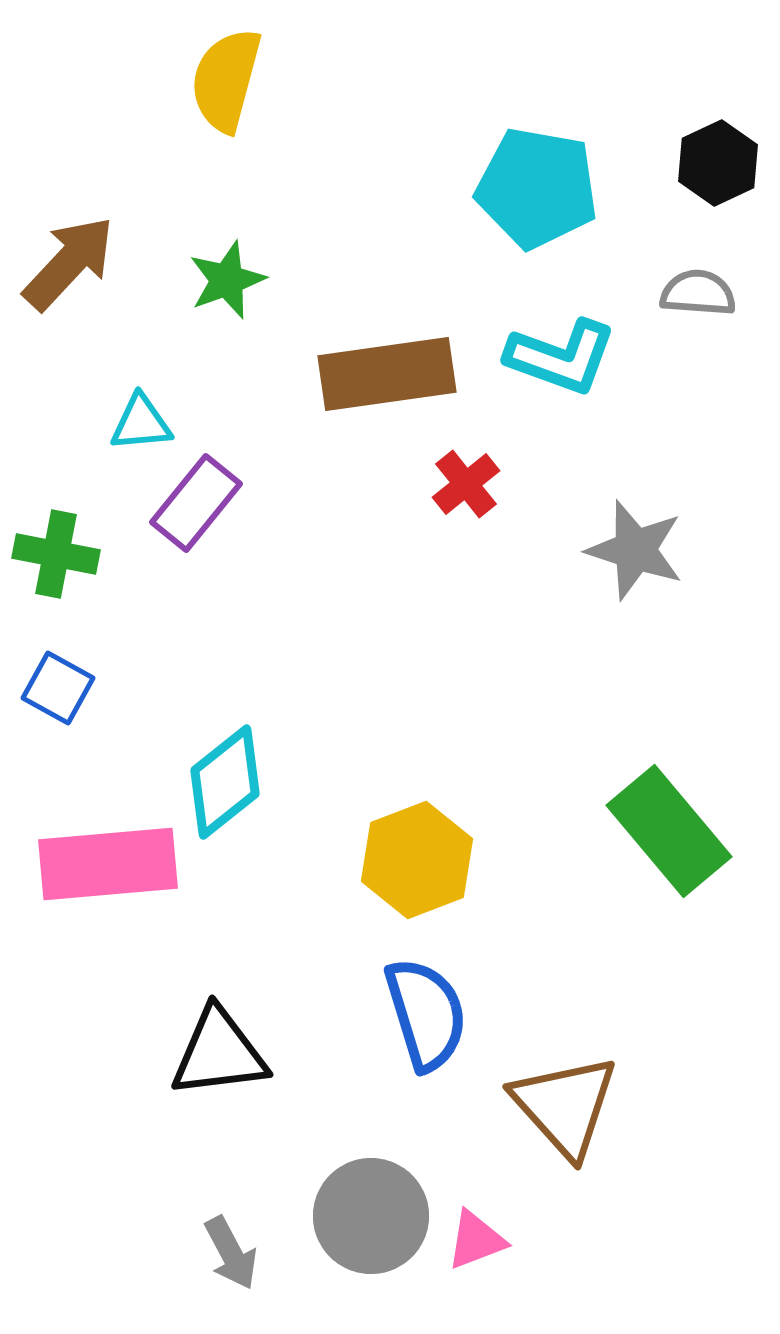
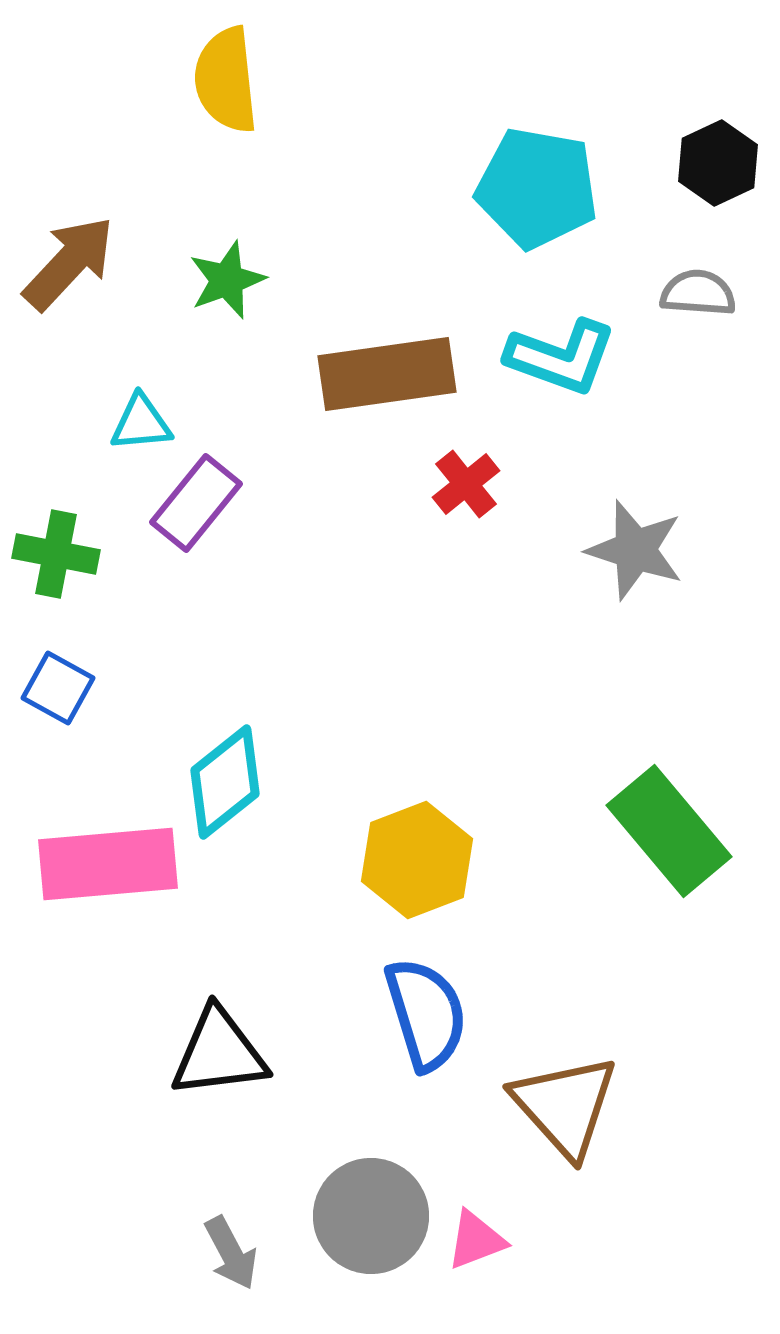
yellow semicircle: rotated 21 degrees counterclockwise
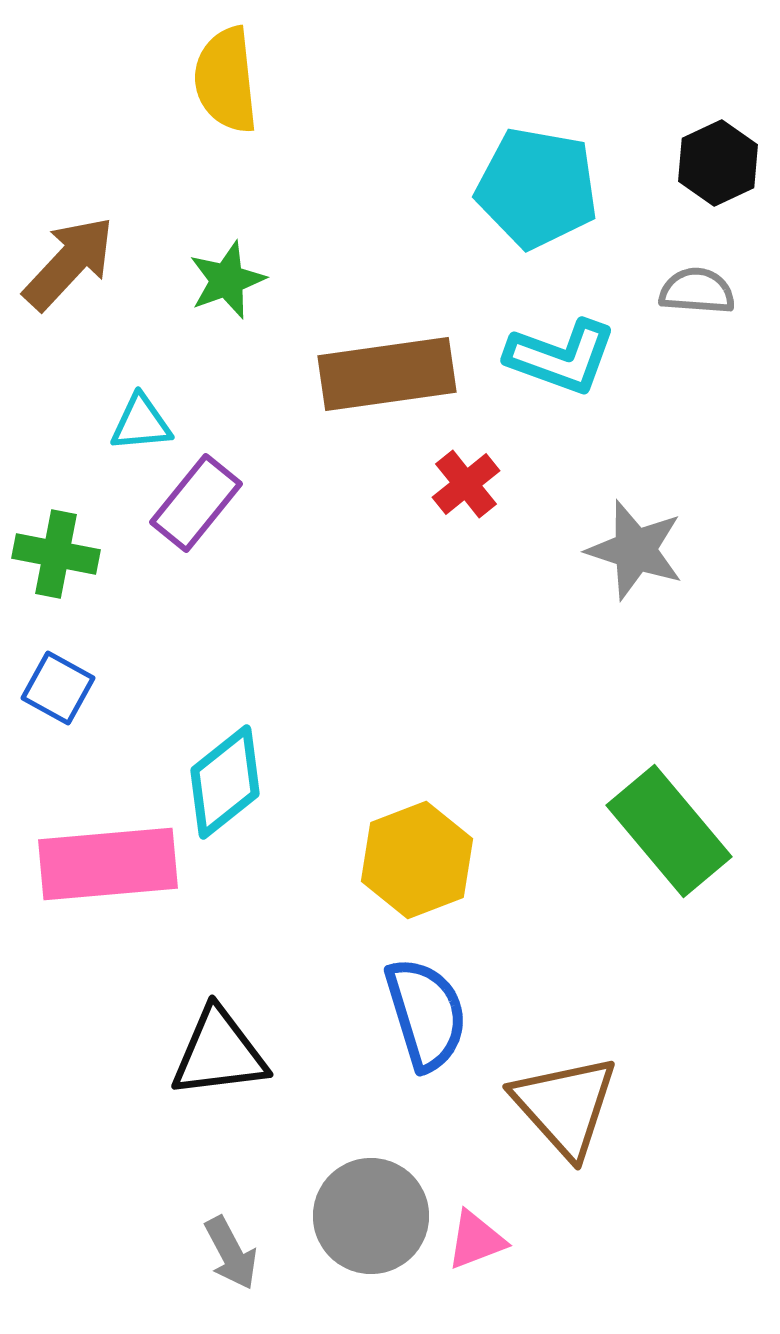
gray semicircle: moved 1 px left, 2 px up
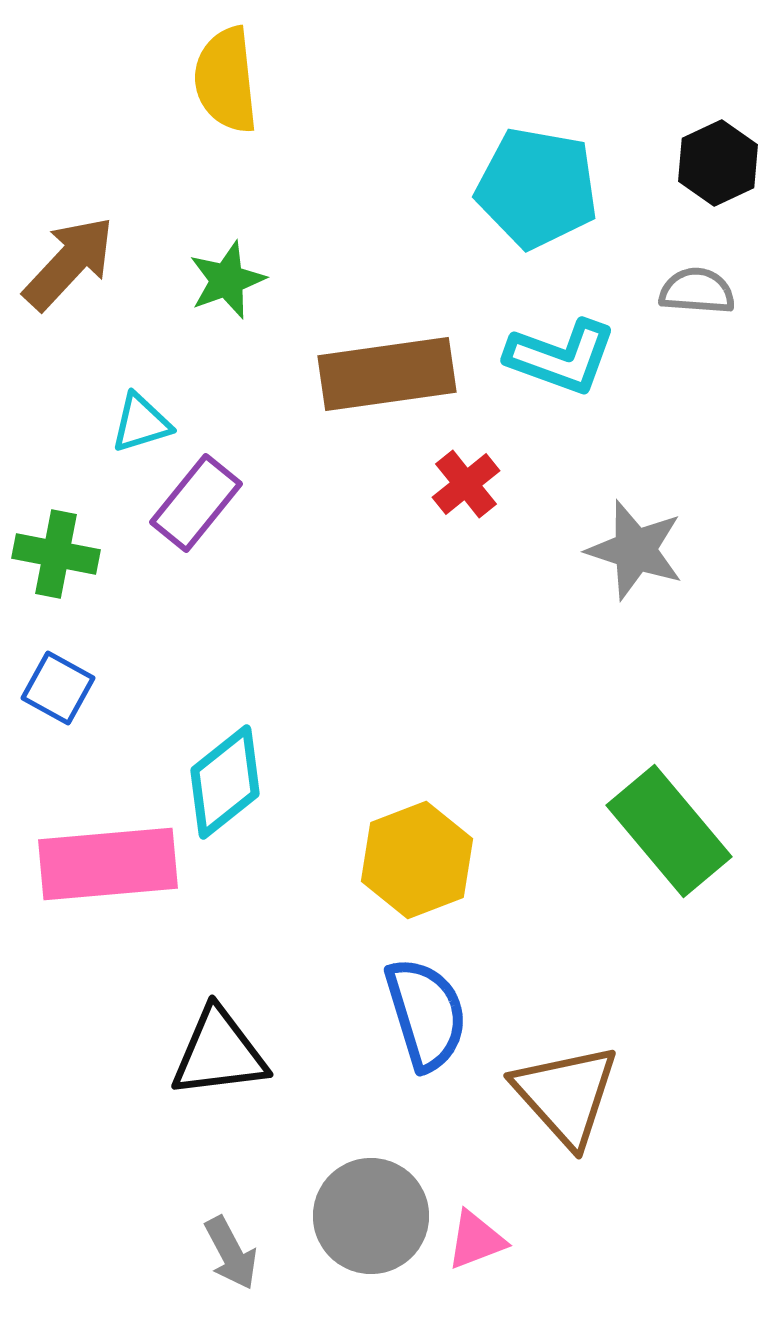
cyan triangle: rotated 12 degrees counterclockwise
brown triangle: moved 1 px right, 11 px up
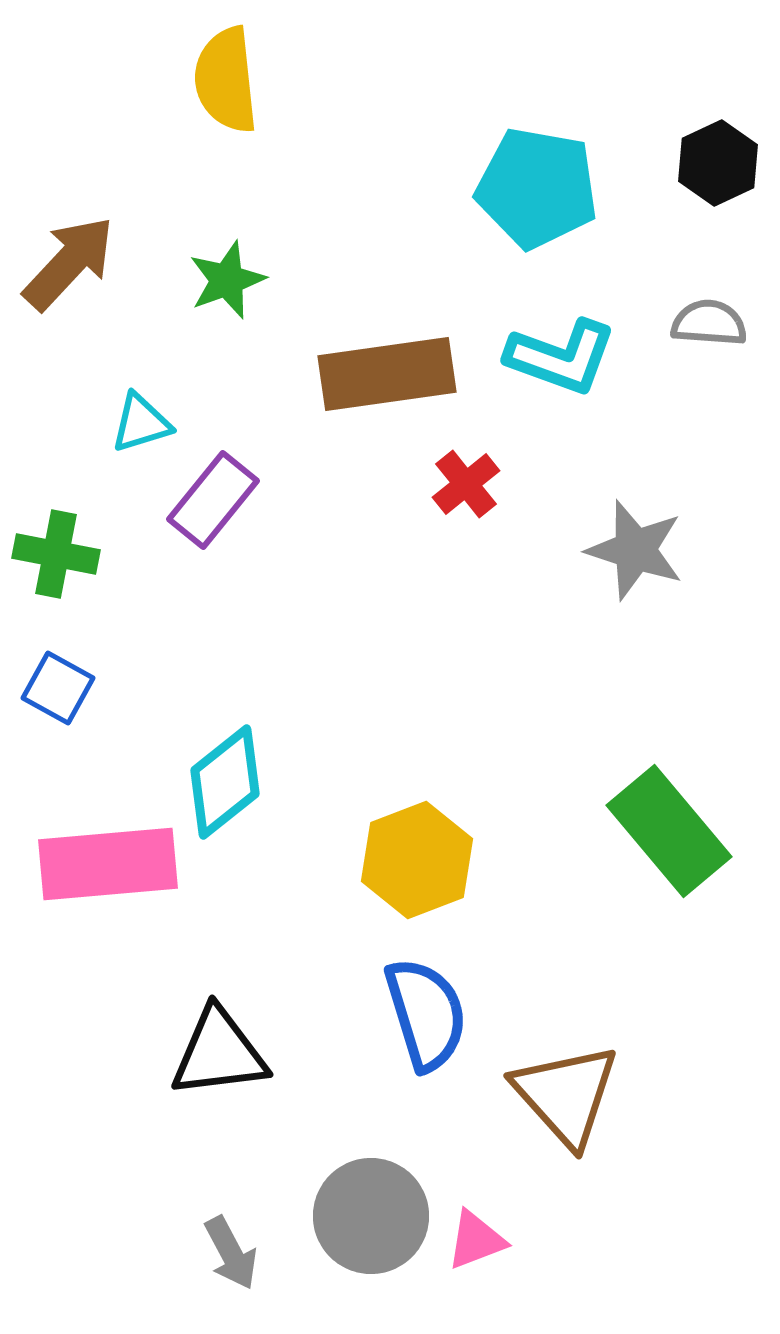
gray semicircle: moved 12 px right, 32 px down
purple rectangle: moved 17 px right, 3 px up
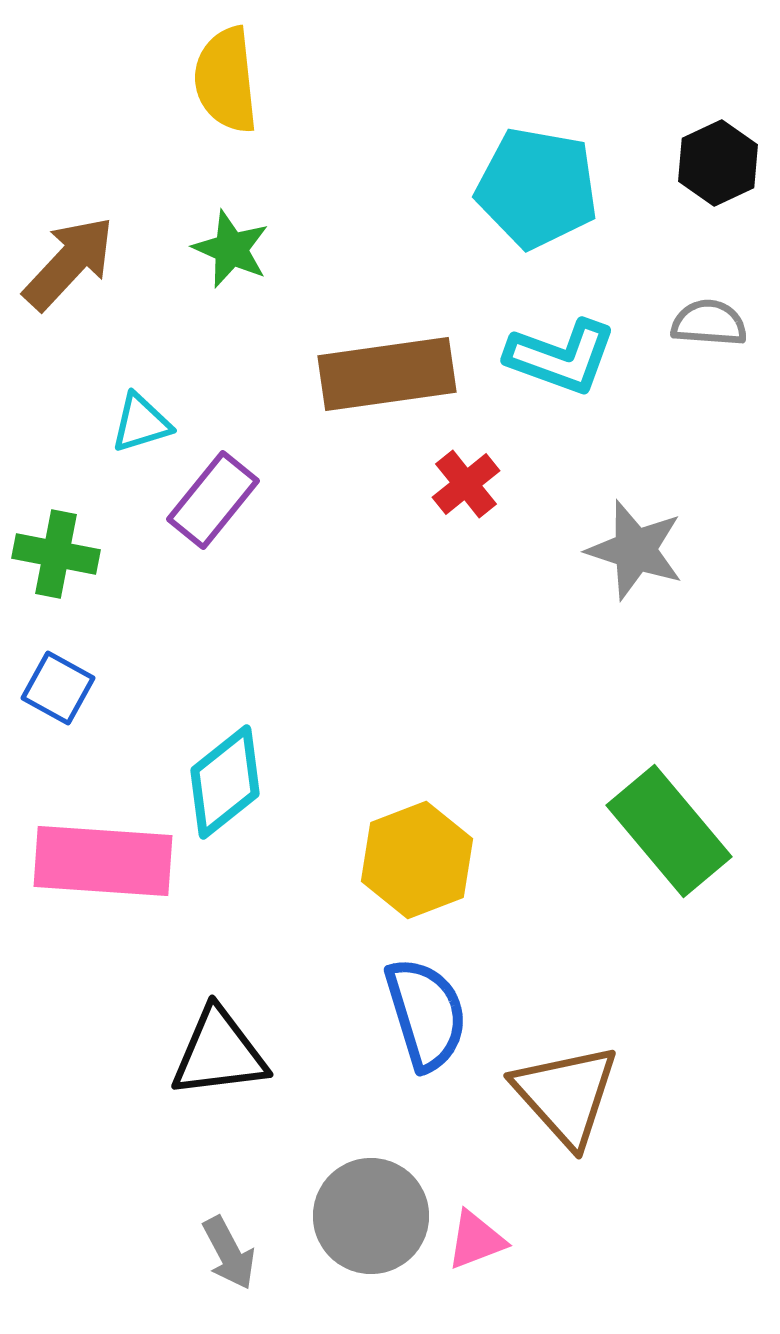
green star: moved 4 px right, 31 px up; rotated 28 degrees counterclockwise
pink rectangle: moved 5 px left, 3 px up; rotated 9 degrees clockwise
gray arrow: moved 2 px left
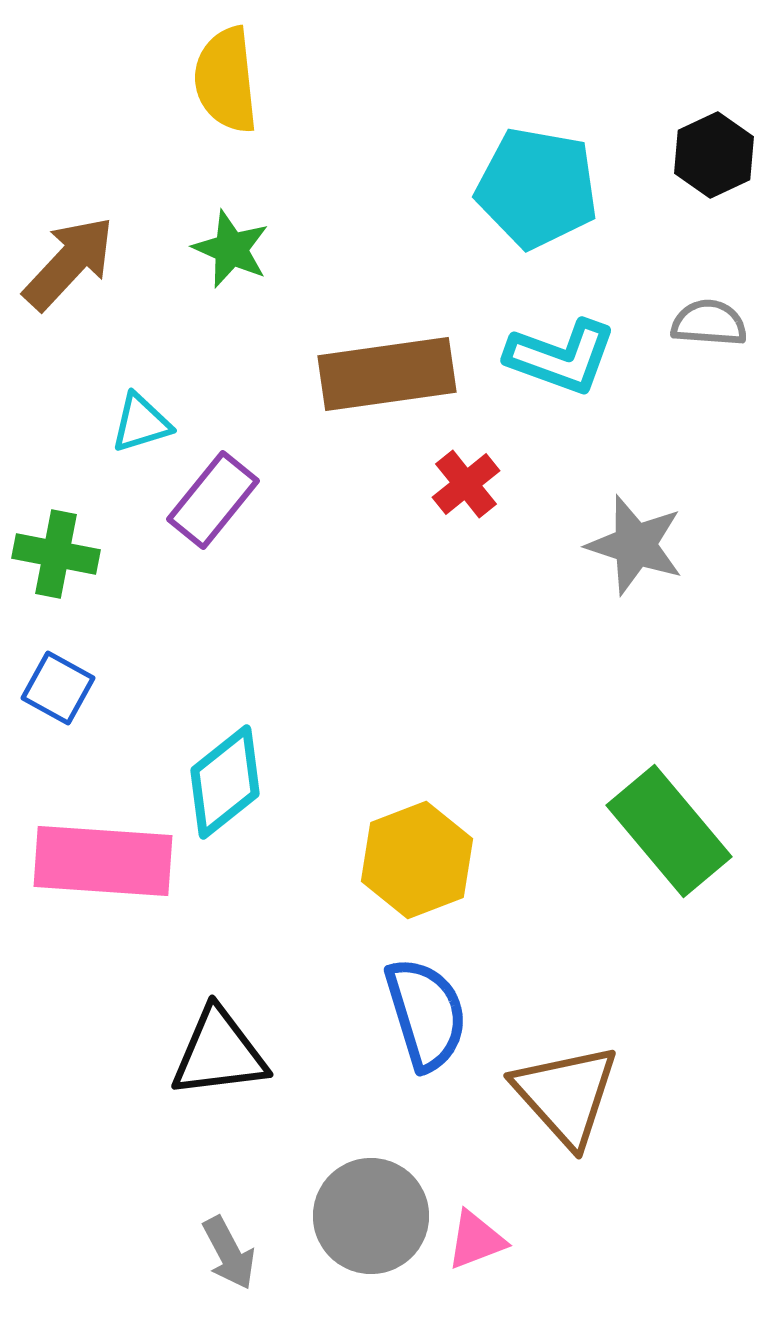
black hexagon: moved 4 px left, 8 px up
gray star: moved 5 px up
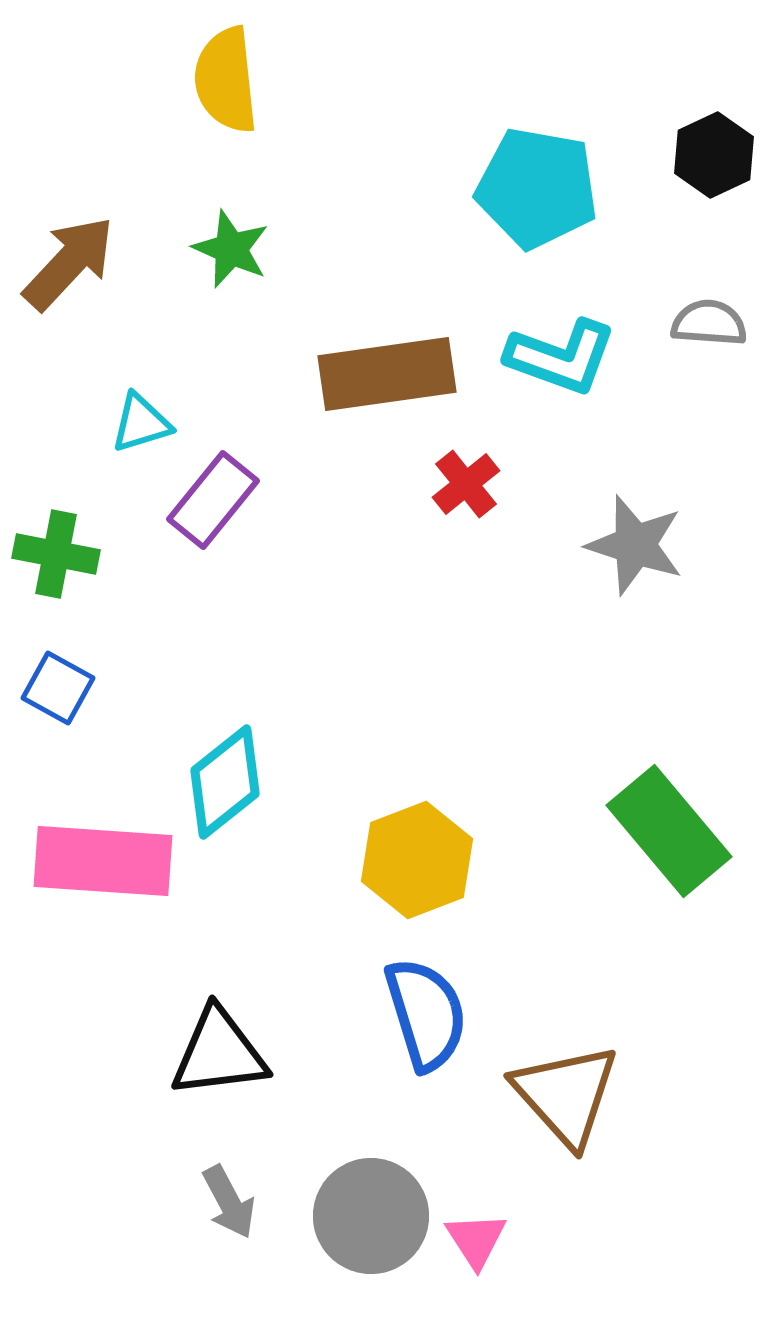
pink triangle: rotated 42 degrees counterclockwise
gray arrow: moved 51 px up
